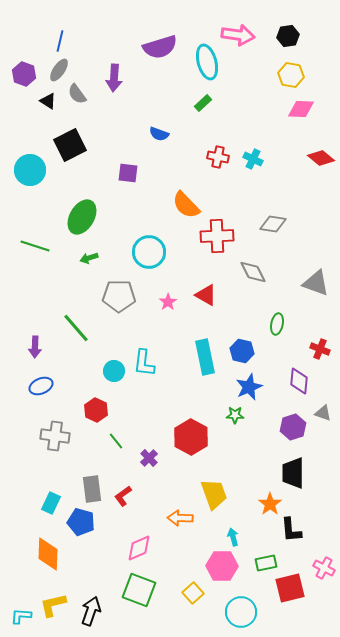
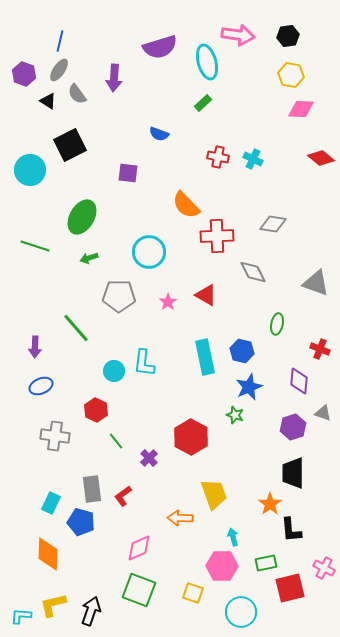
green star at (235, 415): rotated 18 degrees clockwise
yellow square at (193, 593): rotated 30 degrees counterclockwise
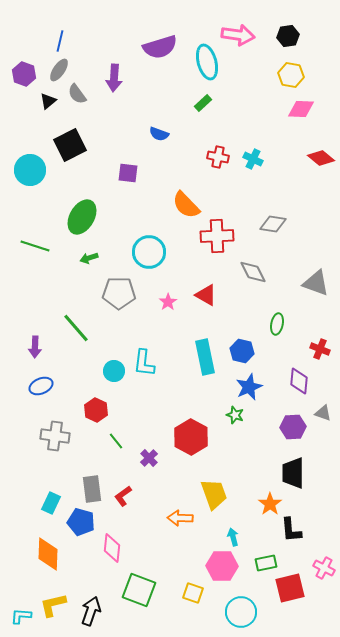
black triangle at (48, 101): rotated 48 degrees clockwise
gray pentagon at (119, 296): moved 3 px up
purple hexagon at (293, 427): rotated 15 degrees clockwise
pink diamond at (139, 548): moved 27 px left; rotated 60 degrees counterclockwise
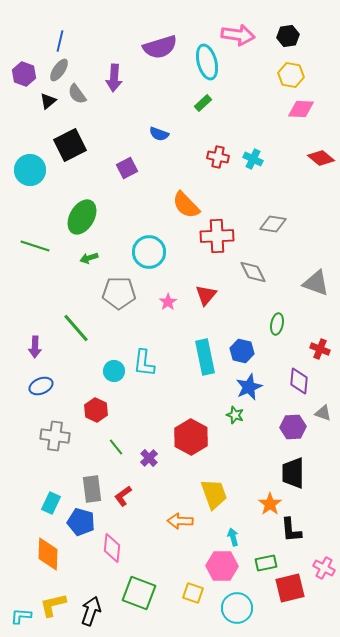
purple square at (128, 173): moved 1 px left, 5 px up; rotated 35 degrees counterclockwise
red triangle at (206, 295): rotated 40 degrees clockwise
green line at (116, 441): moved 6 px down
orange arrow at (180, 518): moved 3 px down
green square at (139, 590): moved 3 px down
cyan circle at (241, 612): moved 4 px left, 4 px up
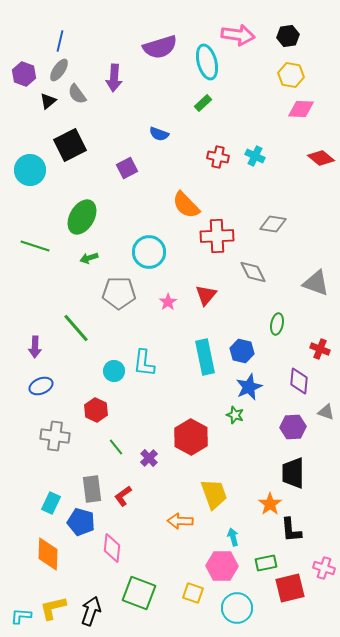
cyan cross at (253, 159): moved 2 px right, 3 px up
gray triangle at (323, 413): moved 3 px right, 1 px up
pink cross at (324, 568): rotated 10 degrees counterclockwise
yellow L-shape at (53, 605): moved 3 px down
